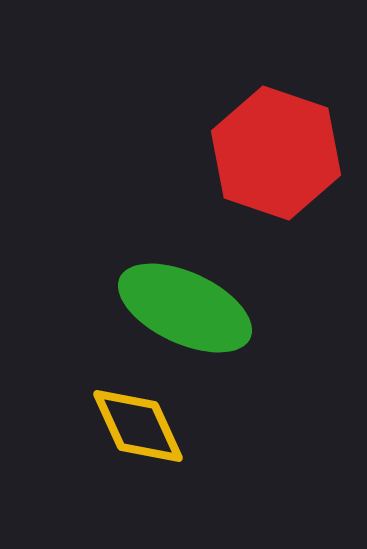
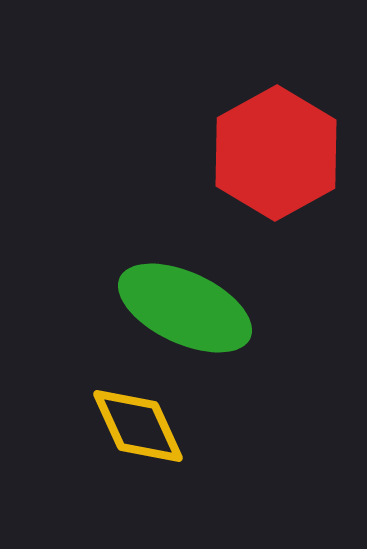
red hexagon: rotated 12 degrees clockwise
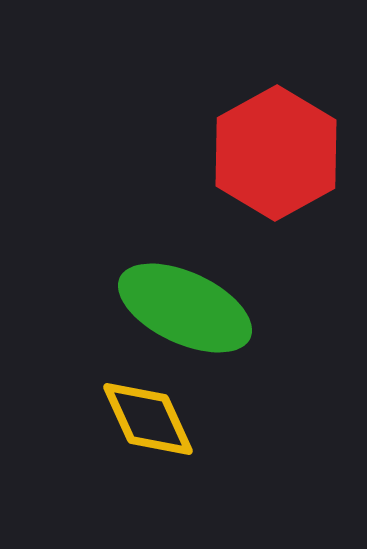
yellow diamond: moved 10 px right, 7 px up
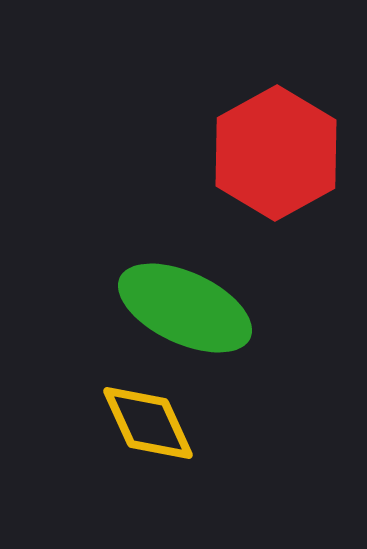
yellow diamond: moved 4 px down
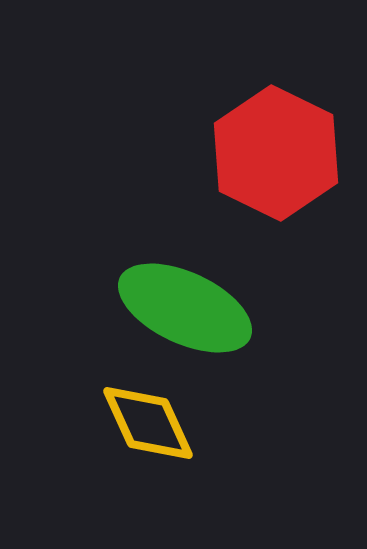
red hexagon: rotated 5 degrees counterclockwise
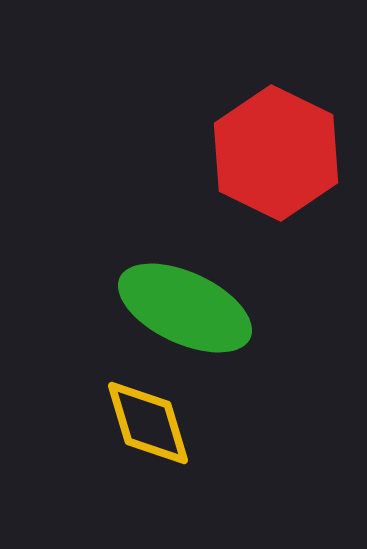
yellow diamond: rotated 8 degrees clockwise
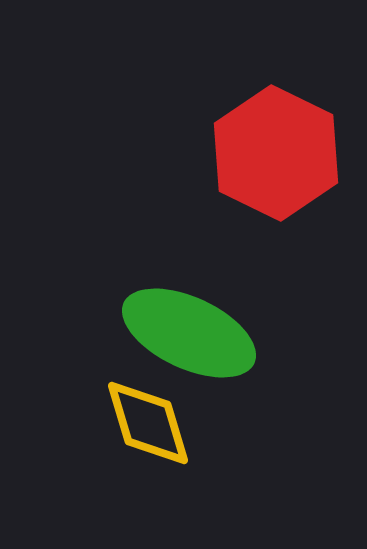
green ellipse: moved 4 px right, 25 px down
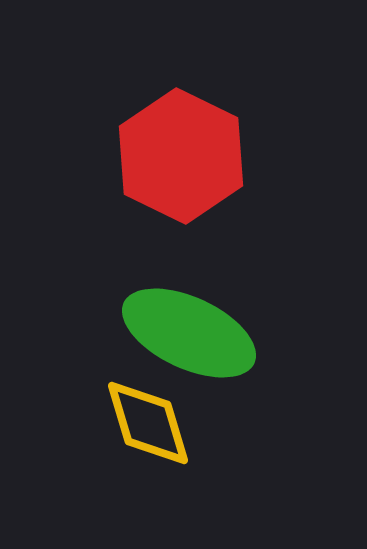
red hexagon: moved 95 px left, 3 px down
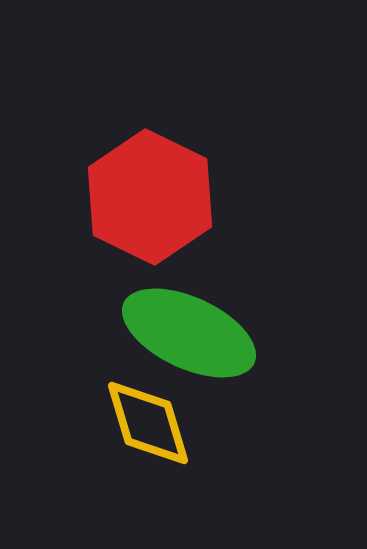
red hexagon: moved 31 px left, 41 px down
